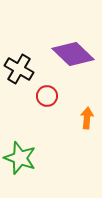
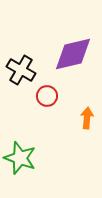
purple diamond: rotated 57 degrees counterclockwise
black cross: moved 2 px right, 1 px down
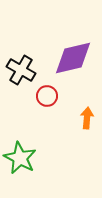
purple diamond: moved 4 px down
green star: rotated 8 degrees clockwise
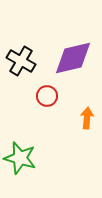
black cross: moved 9 px up
green star: rotated 12 degrees counterclockwise
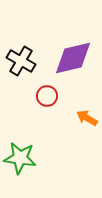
orange arrow: rotated 65 degrees counterclockwise
green star: rotated 8 degrees counterclockwise
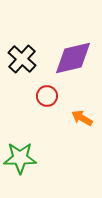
black cross: moved 1 px right, 2 px up; rotated 12 degrees clockwise
orange arrow: moved 5 px left
green star: rotated 8 degrees counterclockwise
